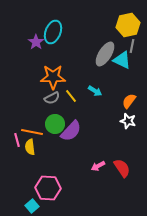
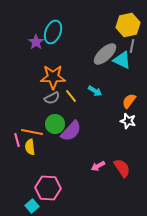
gray ellipse: rotated 15 degrees clockwise
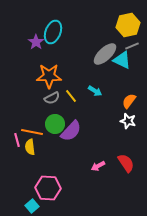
gray line: rotated 56 degrees clockwise
orange star: moved 4 px left, 1 px up
red semicircle: moved 4 px right, 5 px up
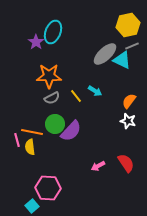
yellow line: moved 5 px right
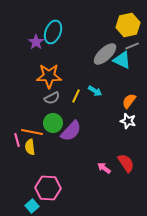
yellow line: rotated 64 degrees clockwise
green circle: moved 2 px left, 1 px up
pink arrow: moved 6 px right, 2 px down; rotated 64 degrees clockwise
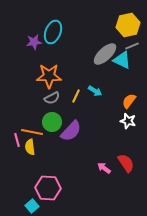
purple star: moved 2 px left; rotated 28 degrees clockwise
green circle: moved 1 px left, 1 px up
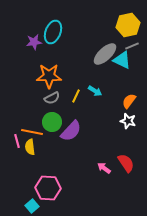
pink line: moved 1 px down
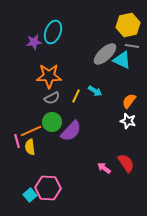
gray line: rotated 32 degrees clockwise
orange line: moved 1 px left, 1 px up; rotated 35 degrees counterclockwise
cyan square: moved 2 px left, 11 px up
